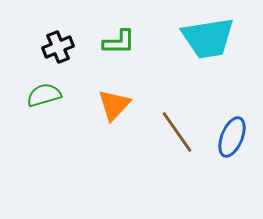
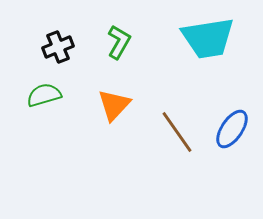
green L-shape: rotated 60 degrees counterclockwise
blue ellipse: moved 8 px up; rotated 12 degrees clockwise
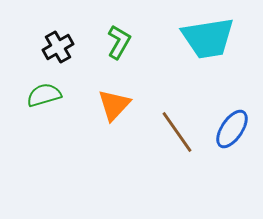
black cross: rotated 8 degrees counterclockwise
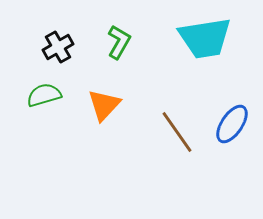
cyan trapezoid: moved 3 px left
orange triangle: moved 10 px left
blue ellipse: moved 5 px up
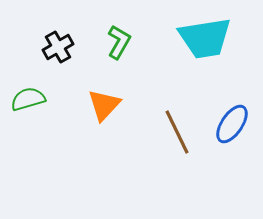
green semicircle: moved 16 px left, 4 px down
brown line: rotated 9 degrees clockwise
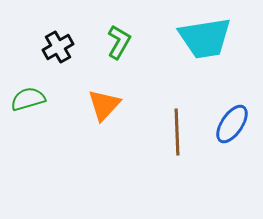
brown line: rotated 24 degrees clockwise
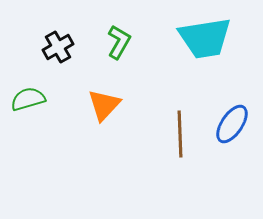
brown line: moved 3 px right, 2 px down
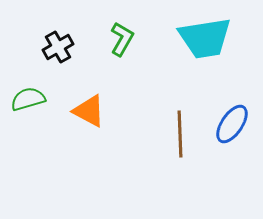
green L-shape: moved 3 px right, 3 px up
orange triangle: moved 15 px left, 6 px down; rotated 45 degrees counterclockwise
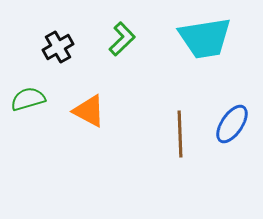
green L-shape: rotated 16 degrees clockwise
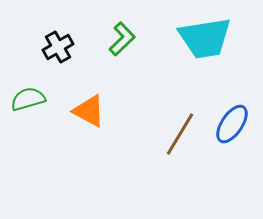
brown line: rotated 33 degrees clockwise
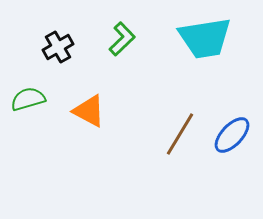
blue ellipse: moved 11 px down; rotated 9 degrees clockwise
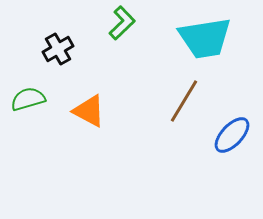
green L-shape: moved 16 px up
black cross: moved 2 px down
brown line: moved 4 px right, 33 px up
